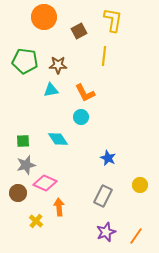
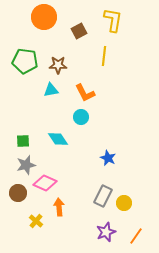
yellow circle: moved 16 px left, 18 px down
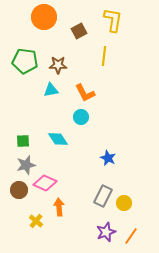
brown circle: moved 1 px right, 3 px up
orange line: moved 5 px left
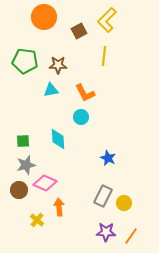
yellow L-shape: moved 6 px left; rotated 145 degrees counterclockwise
cyan diamond: rotated 30 degrees clockwise
yellow cross: moved 1 px right, 1 px up
purple star: rotated 24 degrees clockwise
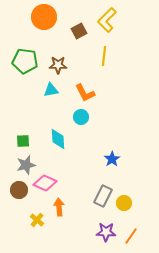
blue star: moved 4 px right, 1 px down; rotated 14 degrees clockwise
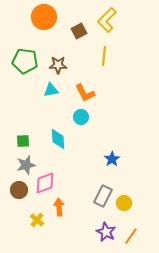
pink diamond: rotated 45 degrees counterclockwise
purple star: rotated 24 degrees clockwise
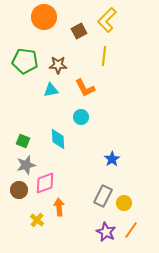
orange L-shape: moved 5 px up
green square: rotated 24 degrees clockwise
orange line: moved 6 px up
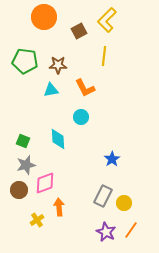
yellow cross: rotated 16 degrees clockwise
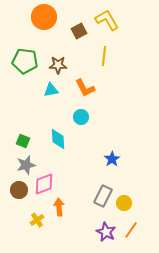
yellow L-shape: rotated 105 degrees clockwise
pink diamond: moved 1 px left, 1 px down
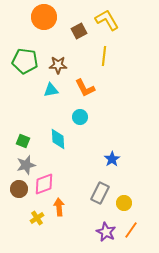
cyan circle: moved 1 px left
brown circle: moved 1 px up
gray rectangle: moved 3 px left, 3 px up
yellow cross: moved 2 px up
